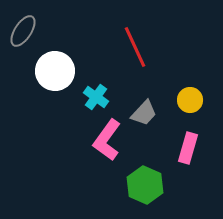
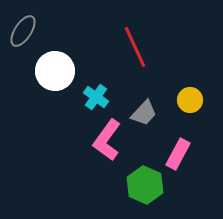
pink rectangle: moved 10 px left, 6 px down; rotated 12 degrees clockwise
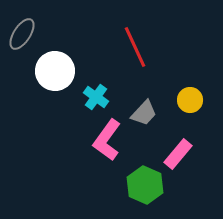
gray ellipse: moved 1 px left, 3 px down
pink rectangle: rotated 12 degrees clockwise
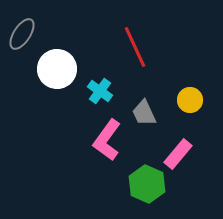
white circle: moved 2 px right, 2 px up
cyan cross: moved 4 px right, 6 px up
gray trapezoid: rotated 112 degrees clockwise
green hexagon: moved 2 px right, 1 px up
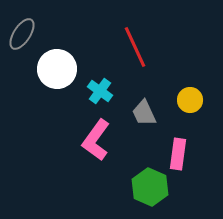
pink L-shape: moved 11 px left
pink rectangle: rotated 32 degrees counterclockwise
green hexagon: moved 3 px right, 3 px down
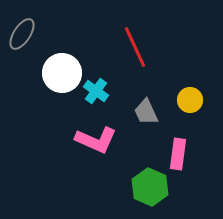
white circle: moved 5 px right, 4 px down
cyan cross: moved 4 px left
gray trapezoid: moved 2 px right, 1 px up
pink L-shape: rotated 102 degrees counterclockwise
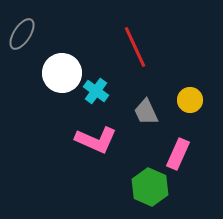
pink rectangle: rotated 16 degrees clockwise
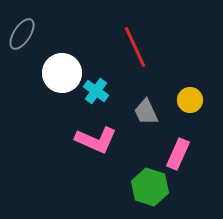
green hexagon: rotated 6 degrees counterclockwise
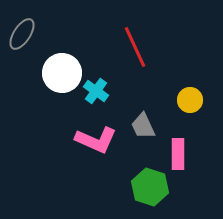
gray trapezoid: moved 3 px left, 14 px down
pink rectangle: rotated 24 degrees counterclockwise
